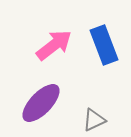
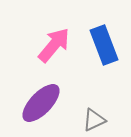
pink arrow: rotated 12 degrees counterclockwise
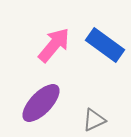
blue rectangle: moved 1 px right; rotated 33 degrees counterclockwise
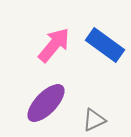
purple ellipse: moved 5 px right
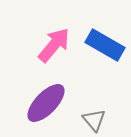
blue rectangle: rotated 6 degrees counterclockwise
gray triangle: rotated 45 degrees counterclockwise
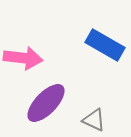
pink arrow: moved 31 px left, 13 px down; rotated 57 degrees clockwise
gray triangle: rotated 25 degrees counterclockwise
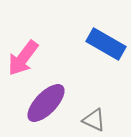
blue rectangle: moved 1 px right, 1 px up
pink arrow: rotated 120 degrees clockwise
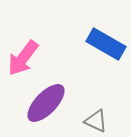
gray triangle: moved 2 px right, 1 px down
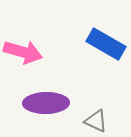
pink arrow: moved 6 px up; rotated 111 degrees counterclockwise
purple ellipse: rotated 45 degrees clockwise
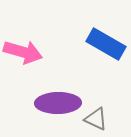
purple ellipse: moved 12 px right
gray triangle: moved 2 px up
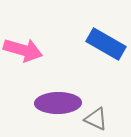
pink arrow: moved 2 px up
